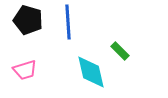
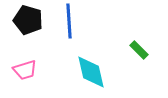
blue line: moved 1 px right, 1 px up
green rectangle: moved 19 px right, 1 px up
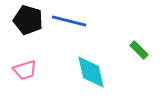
blue line: rotated 72 degrees counterclockwise
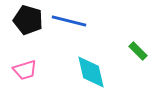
green rectangle: moved 1 px left, 1 px down
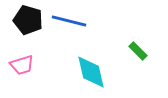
pink trapezoid: moved 3 px left, 5 px up
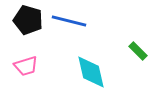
pink trapezoid: moved 4 px right, 1 px down
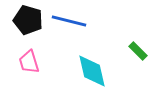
pink trapezoid: moved 3 px right, 4 px up; rotated 90 degrees clockwise
cyan diamond: moved 1 px right, 1 px up
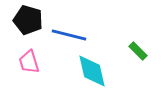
blue line: moved 14 px down
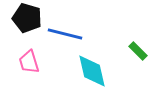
black pentagon: moved 1 px left, 2 px up
blue line: moved 4 px left, 1 px up
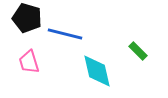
cyan diamond: moved 5 px right
